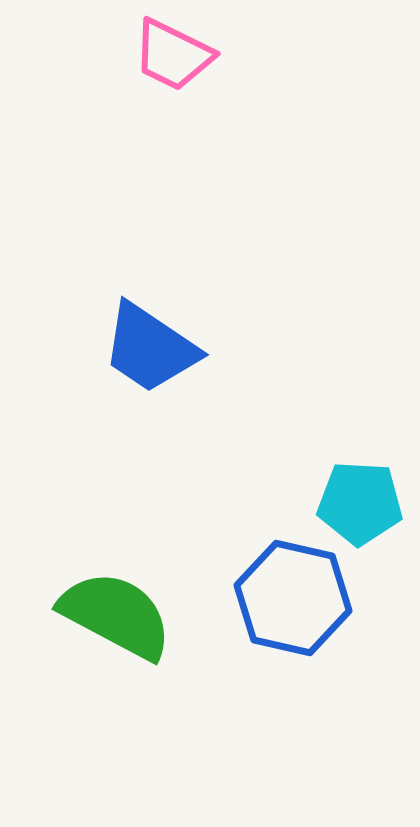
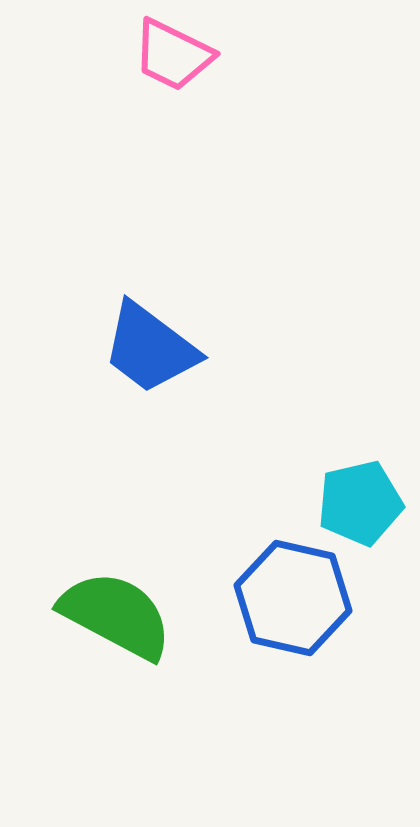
blue trapezoid: rotated 3 degrees clockwise
cyan pentagon: rotated 16 degrees counterclockwise
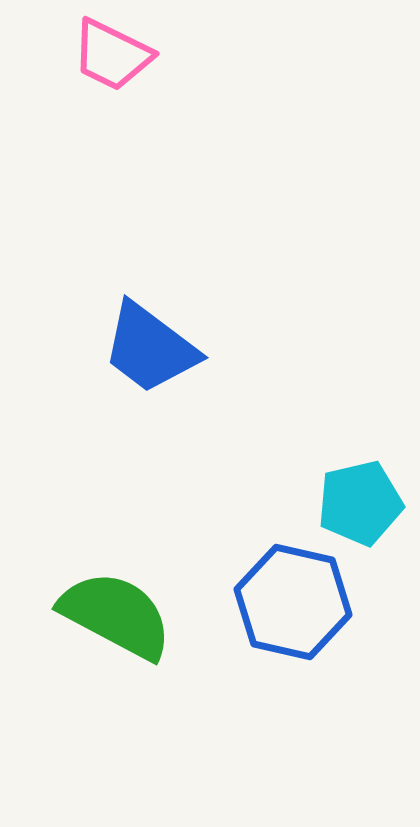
pink trapezoid: moved 61 px left
blue hexagon: moved 4 px down
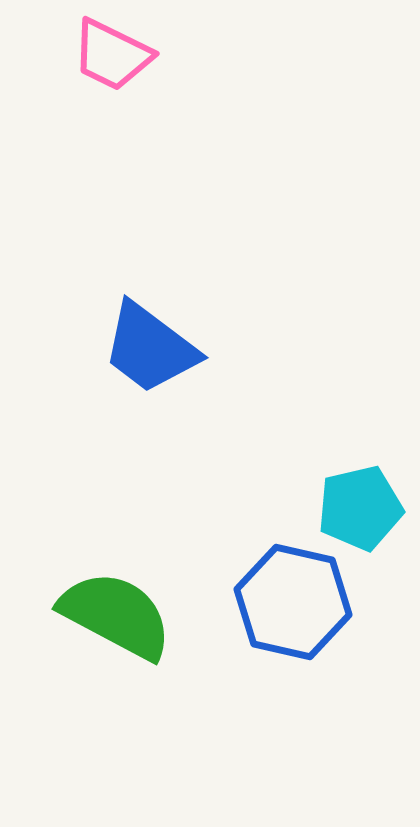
cyan pentagon: moved 5 px down
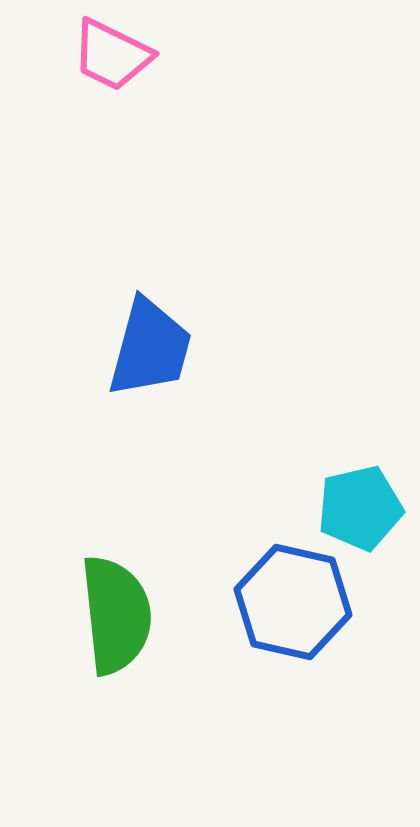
blue trapezoid: rotated 112 degrees counterclockwise
green semicircle: rotated 56 degrees clockwise
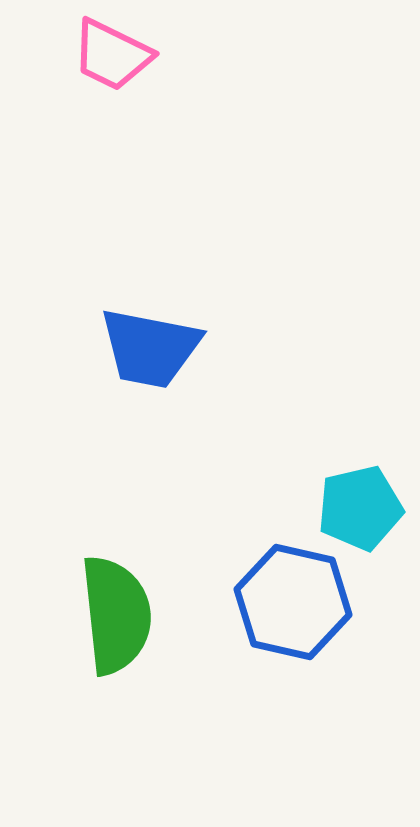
blue trapezoid: rotated 86 degrees clockwise
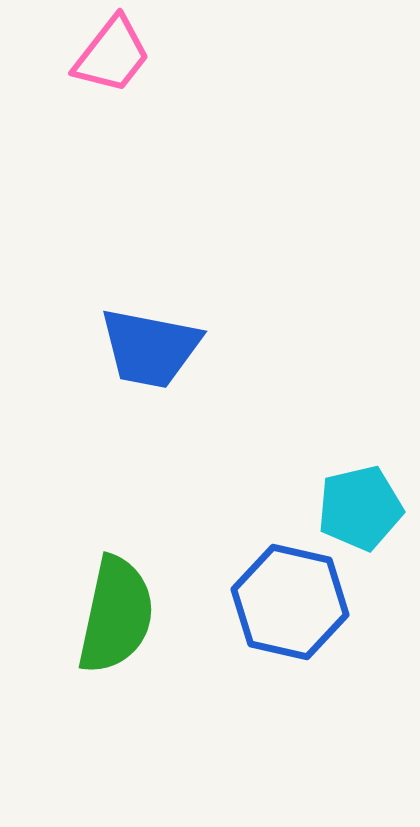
pink trapezoid: rotated 78 degrees counterclockwise
blue hexagon: moved 3 px left
green semicircle: rotated 18 degrees clockwise
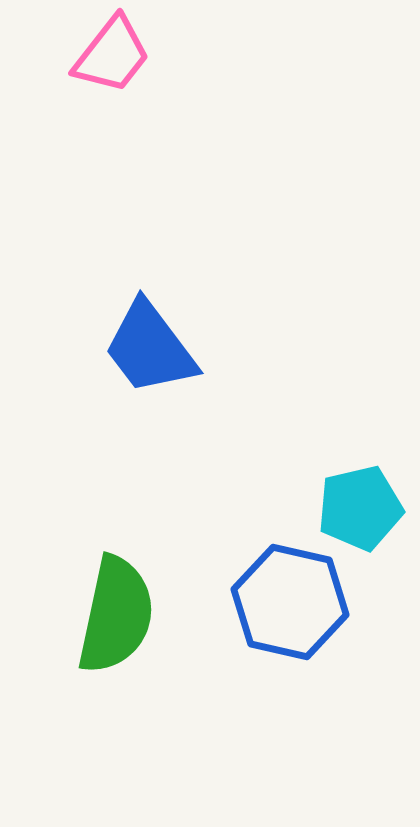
blue trapezoid: rotated 42 degrees clockwise
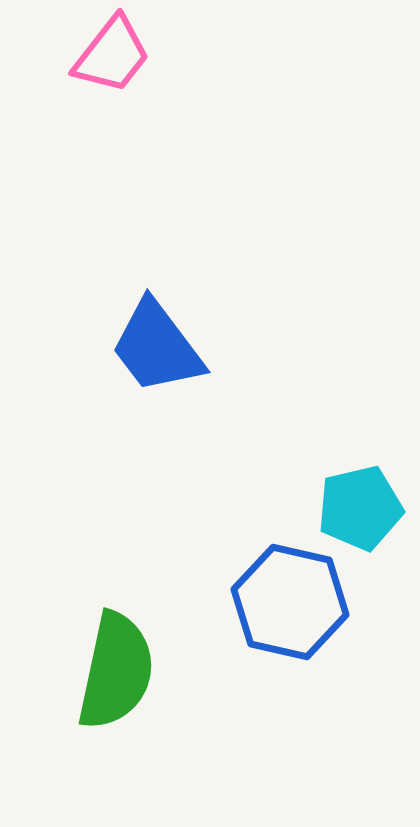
blue trapezoid: moved 7 px right, 1 px up
green semicircle: moved 56 px down
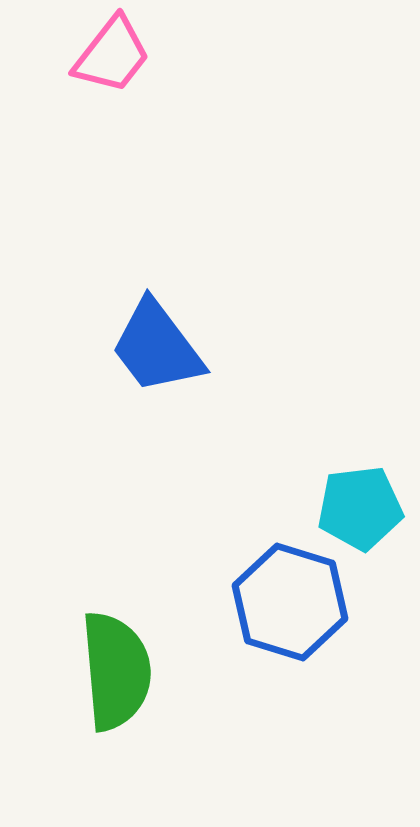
cyan pentagon: rotated 6 degrees clockwise
blue hexagon: rotated 4 degrees clockwise
green semicircle: rotated 17 degrees counterclockwise
